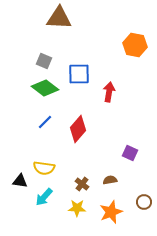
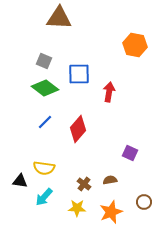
brown cross: moved 2 px right
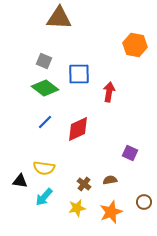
red diamond: rotated 24 degrees clockwise
yellow star: rotated 12 degrees counterclockwise
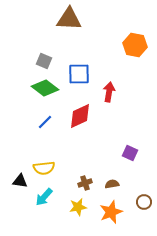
brown triangle: moved 10 px right, 1 px down
red diamond: moved 2 px right, 13 px up
yellow semicircle: rotated 15 degrees counterclockwise
brown semicircle: moved 2 px right, 4 px down
brown cross: moved 1 px right, 1 px up; rotated 32 degrees clockwise
yellow star: moved 1 px right, 1 px up
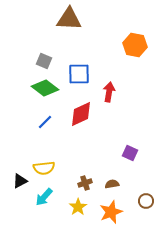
red diamond: moved 1 px right, 2 px up
black triangle: rotated 35 degrees counterclockwise
brown circle: moved 2 px right, 1 px up
yellow star: rotated 24 degrees counterclockwise
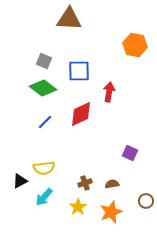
blue square: moved 3 px up
green diamond: moved 2 px left
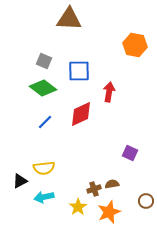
brown cross: moved 9 px right, 6 px down
cyan arrow: rotated 36 degrees clockwise
orange star: moved 2 px left
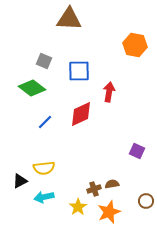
green diamond: moved 11 px left
purple square: moved 7 px right, 2 px up
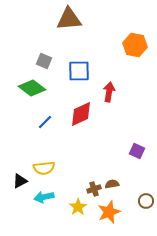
brown triangle: rotated 8 degrees counterclockwise
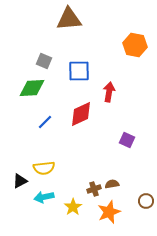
green diamond: rotated 40 degrees counterclockwise
purple square: moved 10 px left, 11 px up
yellow star: moved 5 px left
